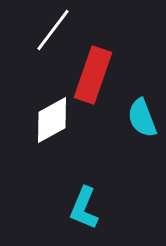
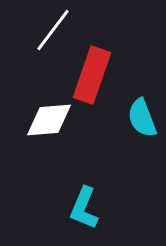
red rectangle: moved 1 px left
white diamond: moved 3 px left; rotated 24 degrees clockwise
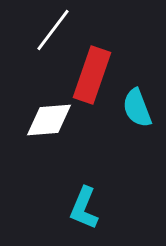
cyan semicircle: moved 5 px left, 10 px up
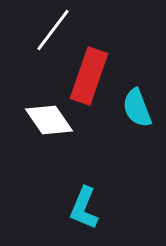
red rectangle: moved 3 px left, 1 px down
white diamond: rotated 60 degrees clockwise
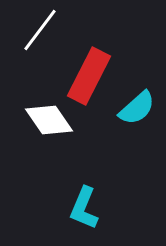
white line: moved 13 px left
red rectangle: rotated 8 degrees clockwise
cyan semicircle: rotated 111 degrees counterclockwise
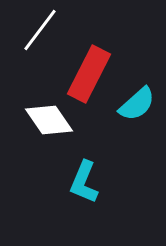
red rectangle: moved 2 px up
cyan semicircle: moved 4 px up
cyan L-shape: moved 26 px up
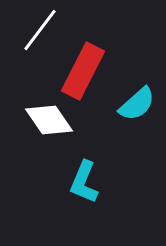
red rectangle: moved 6 px left, 3 px up
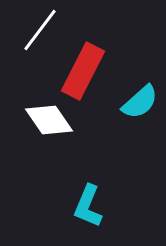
cyan semicircle: moved 3 px right, 2 px up
cyan L-shape: moved 4 px right, 24 px down
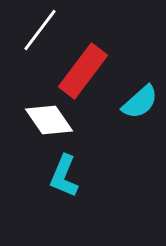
red rectangle: rotated 10 degrees clockwise
cyan L-shape: moved 24 px left, 30 px up
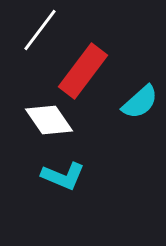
cyan L-shape: moved 1 px left; rotated 90 degrees counterclockwise
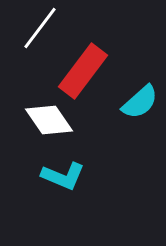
white line: moved 2 px up
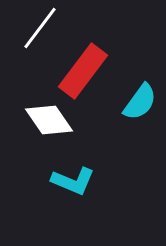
cyan semicircle: rotated 12 degrees counterclockwise
cyan L-shape: moved 10 px right, 5 px down
